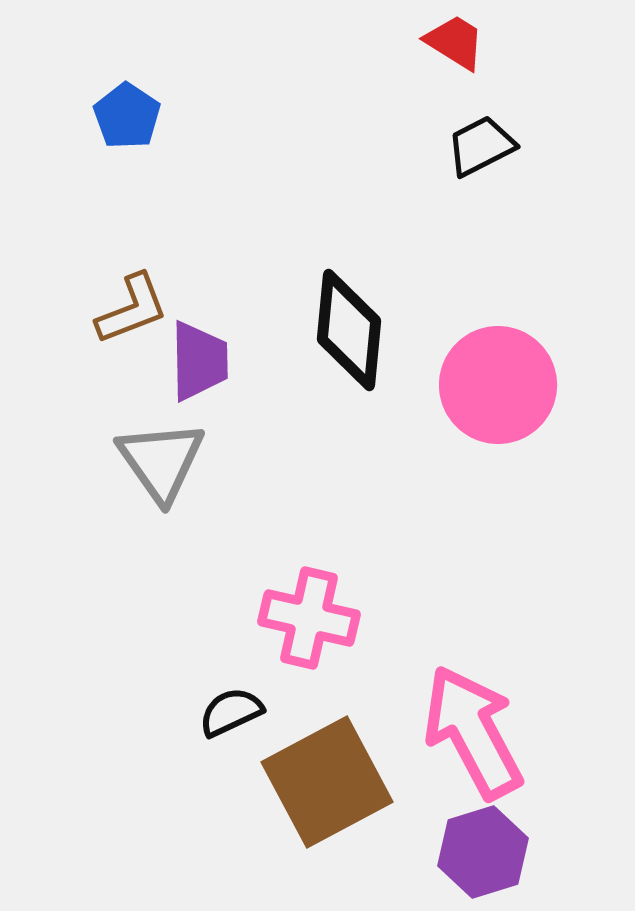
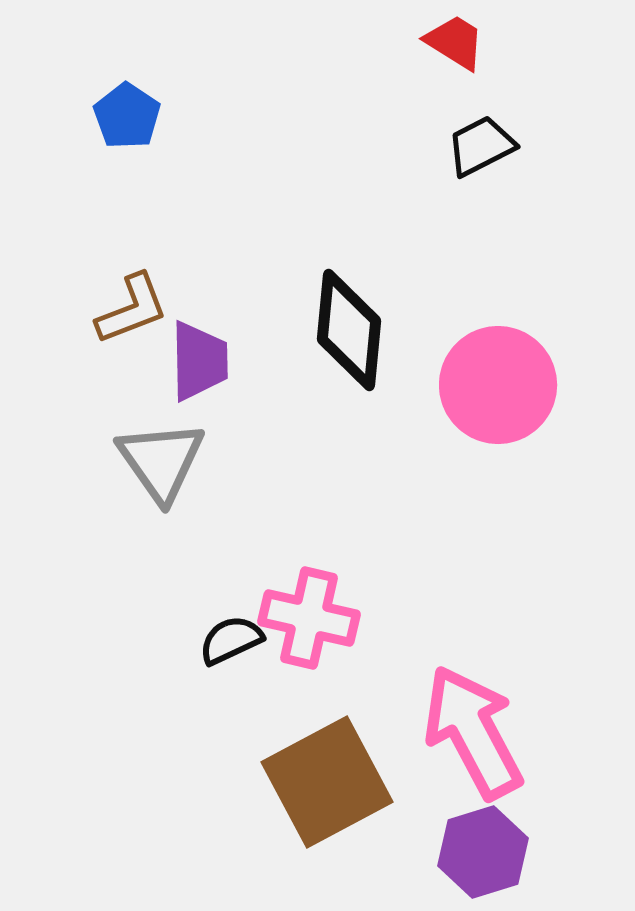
black semicircle: moved 72 px up
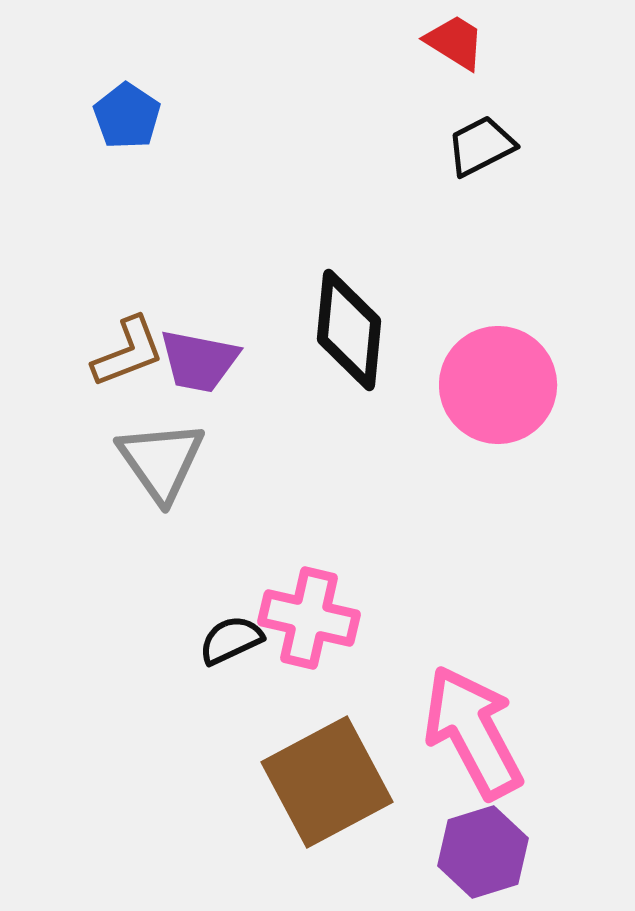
brown L-shape: moved 4 px left, 43 px down
purple trapezoid: rotated 102 degrees clockwise
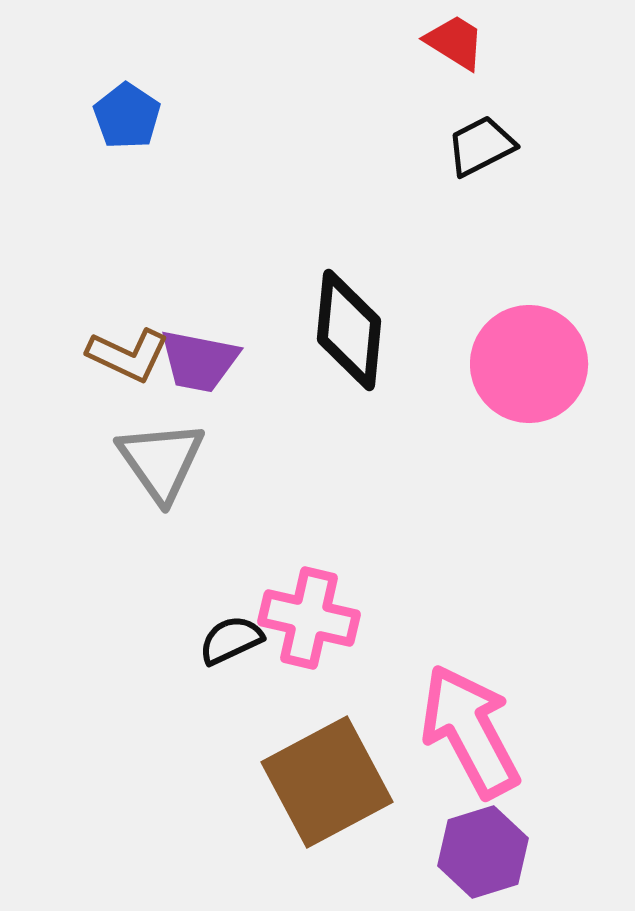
brown L-shape: moved 3 px down; rotated 46 degrees clockwise
pink circle: moved 31 px right, 21 px up
pink arrow: moved 3 px left, 1 px up
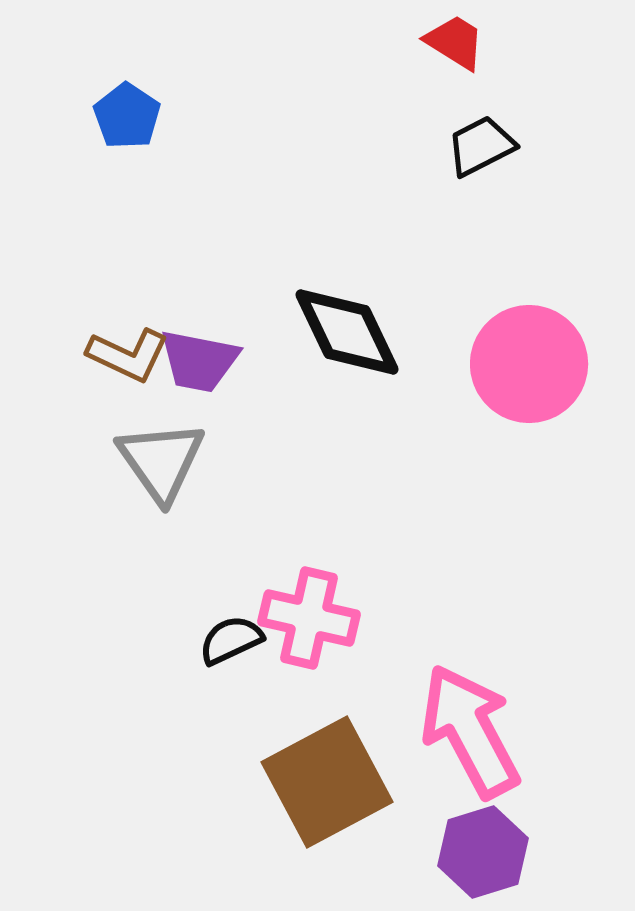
black diamond: moved 2 px left, 2 px down; rotated 31 degrees counterclockwise
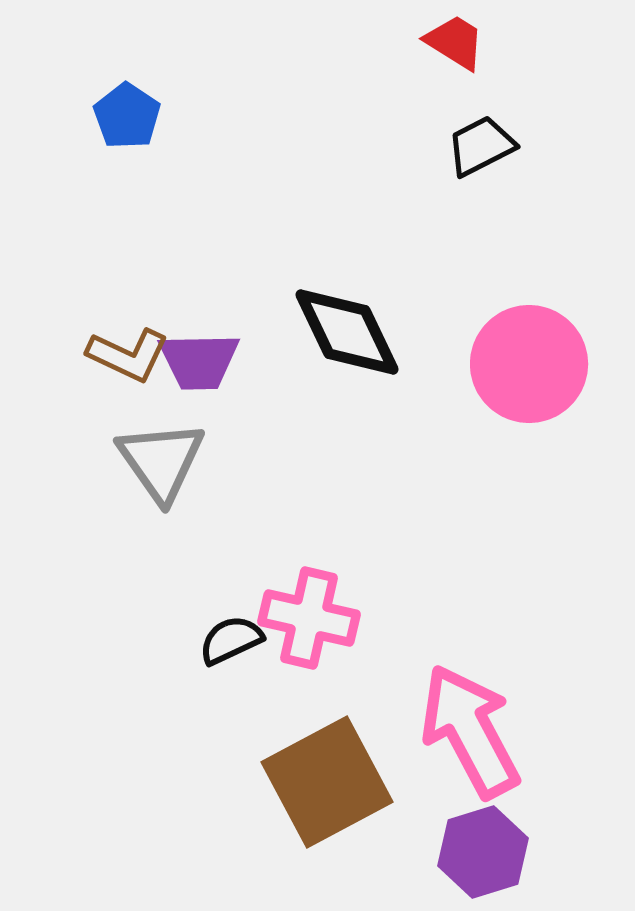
purple trapezoid: rotated 12 degrees counterclockwise
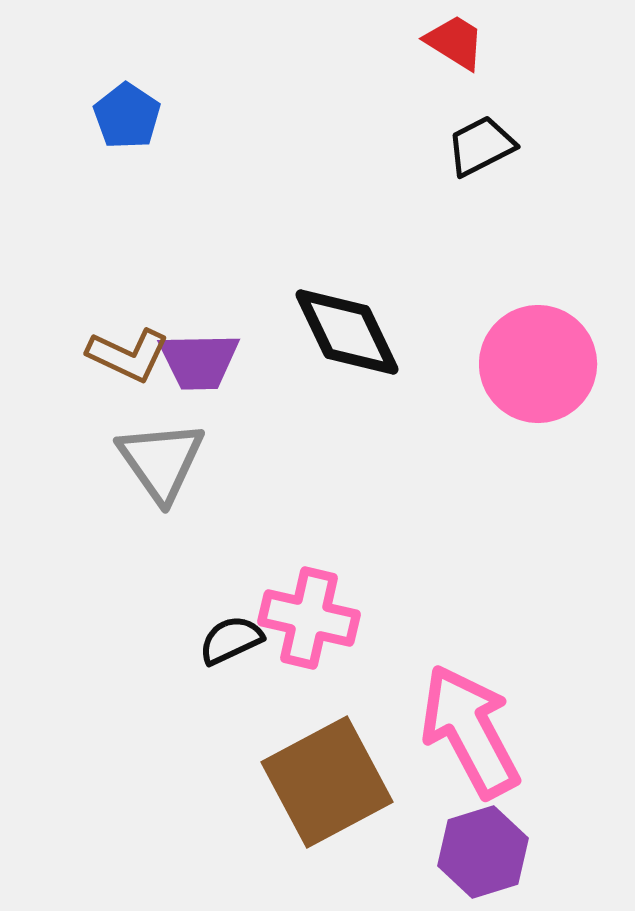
pink circle: moved 9 px right
